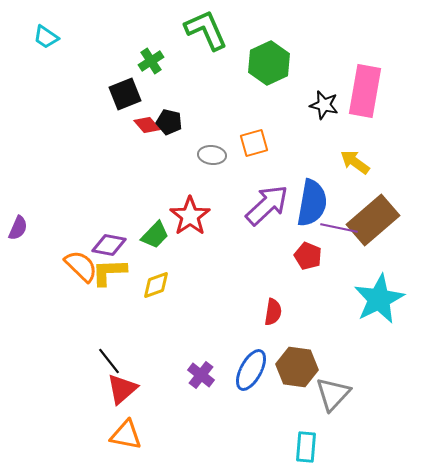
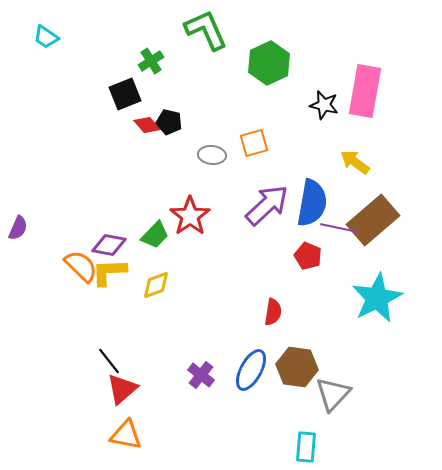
cyan star: moved 2 px left, 1 px up
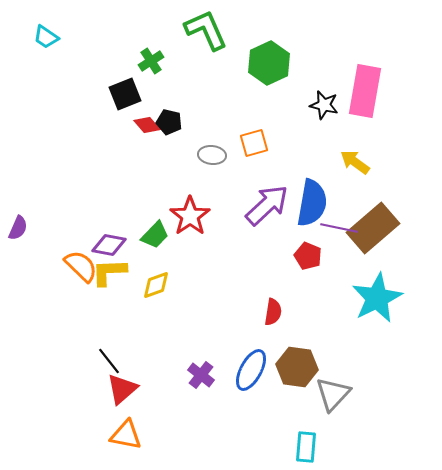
brown rectangle: moved 8 px down
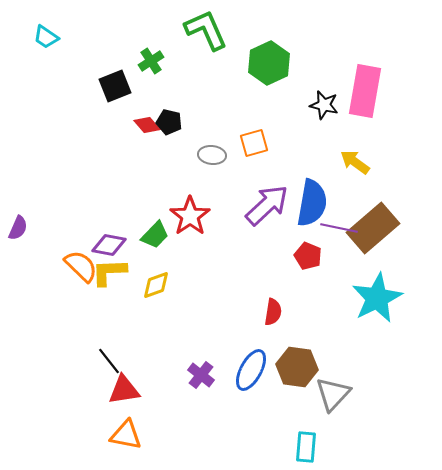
black square: moved 10 px left, 8 px up
red triangle: moved 2 px right, 1 px down; rotated 32 degrees clockwise
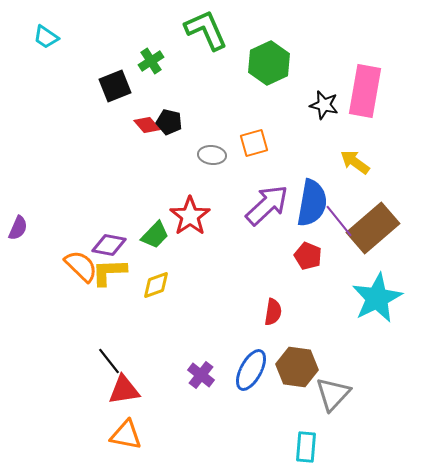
purple line: moved 7 px up; rotated 39 degrees clockwise
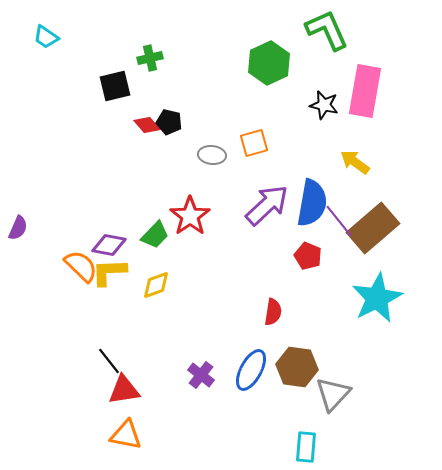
green L-shape: moved 121 px right
green cross: moved 1 px left, 3 px up; rotated 20 degrees clockwise
black square: rotated 8 degrees clockwise
